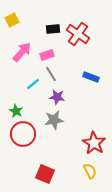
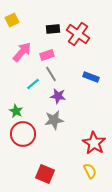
purple star: moved 1 px right, 1 px up
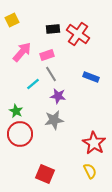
red circle: moved 3 px left
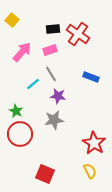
yellow square: rotated 24 degrees counterclockwise
pink rectangle: moved 3 px right, 5 px up
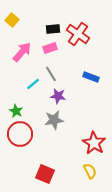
pink rectangle: moved 2 px up
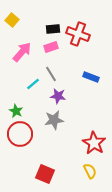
red cross: rotated 15 degrees counterclockwise
pink rectangle: moved 1 px right, 1 px up
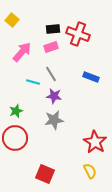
cyan line: moved 2 px up; rotated 56 degrees clockwise
purple star: moved 4 px left
green star: rotated 24 degrees clockwise
red circle: moved 5 px left, 4 px down
red star: moved 1 px right, 1 px up
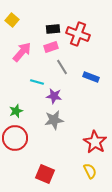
gray line: moved 11 px right, 7 px up
cyan line: moved 4 px right
